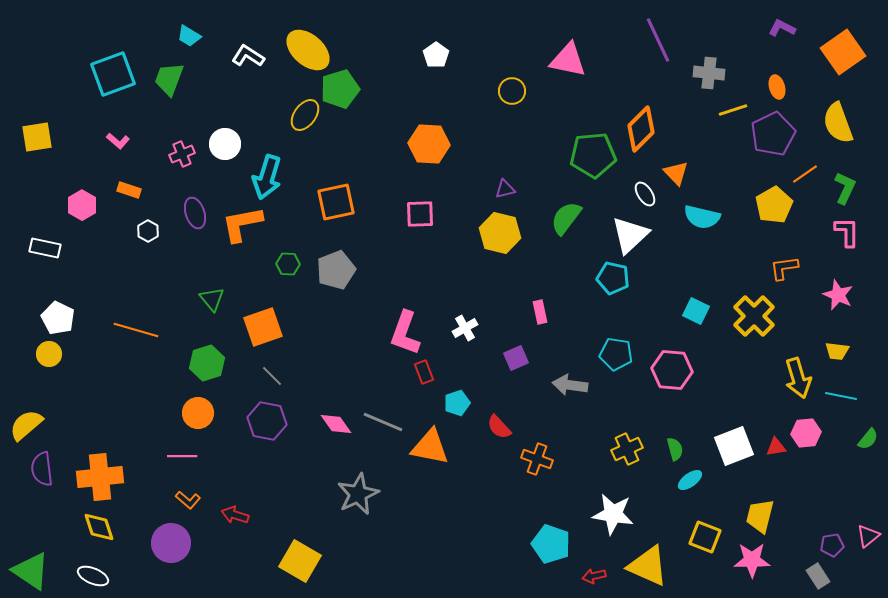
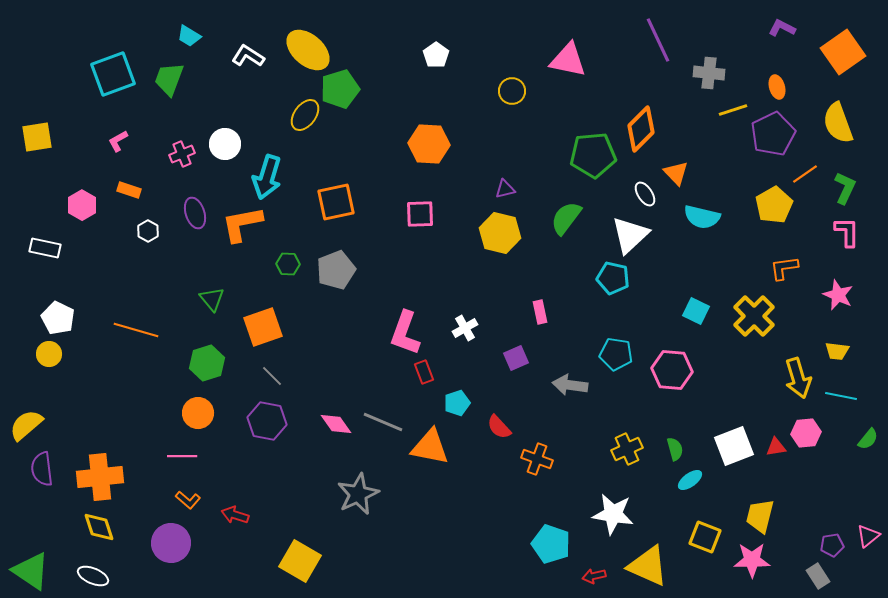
pink L-shape at (118, 141): rotated 110 degrees clockwise
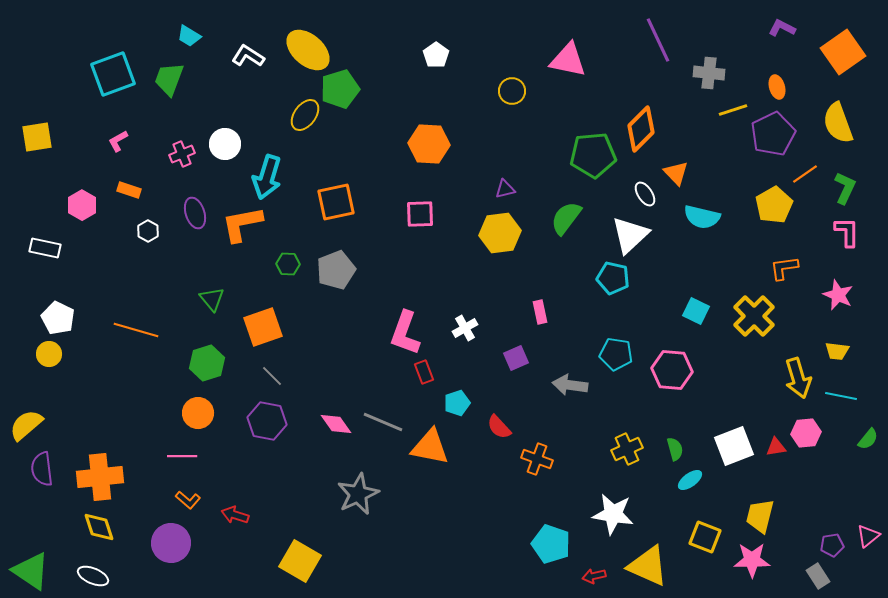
yellow hexagon at (500, 233): rotated 21 degrees counterclockwise
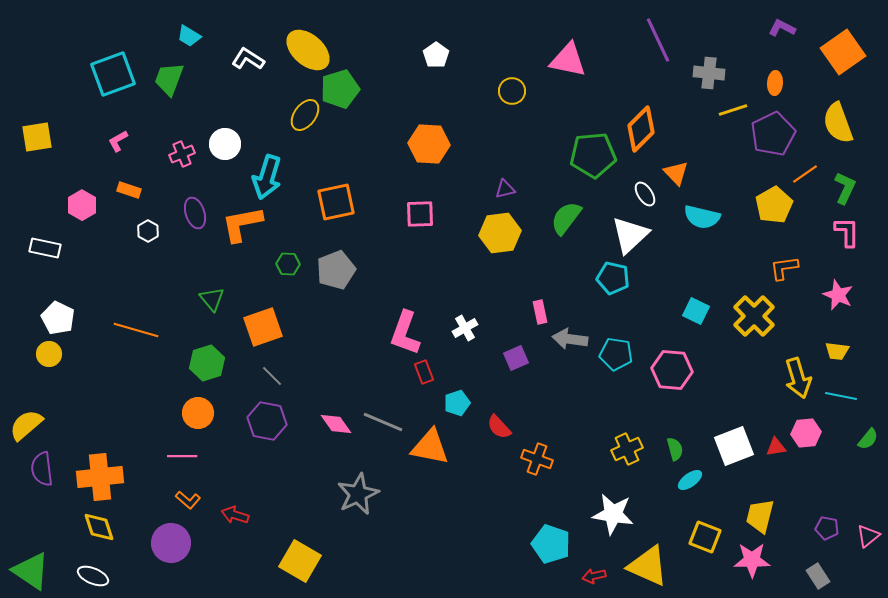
white L-shape at (248, 56): moved 3 px down
orange ellipse at (777, 87): moved 2 px left, 4 px up; rotated 20 degrees clockwise
gray arrow at (570, 385): moved 46 px up
purple pentagon at (832, 545): moved 5 px left, 17 px up; rotated 20 degrees clockwise
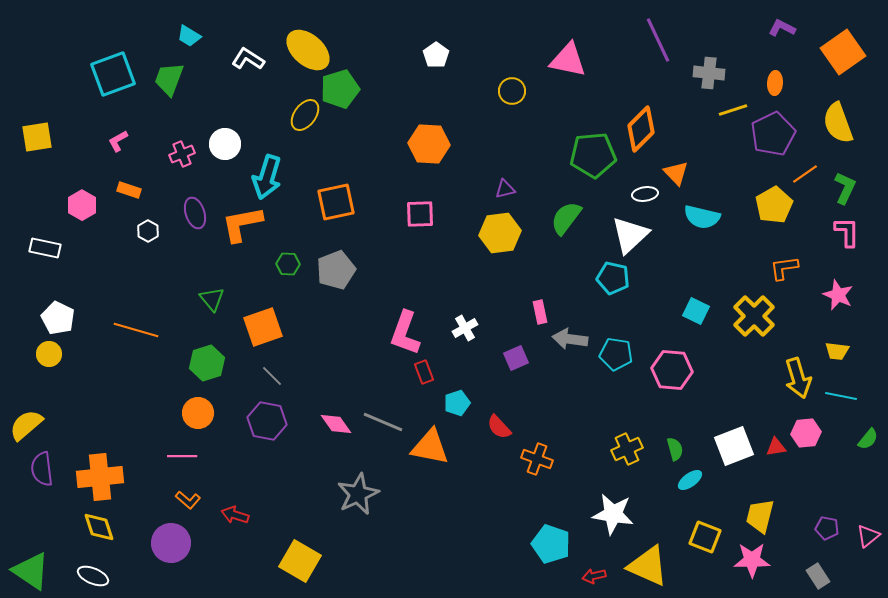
white ellipse at (645, 194): rotated 65 degrees counterclockwise
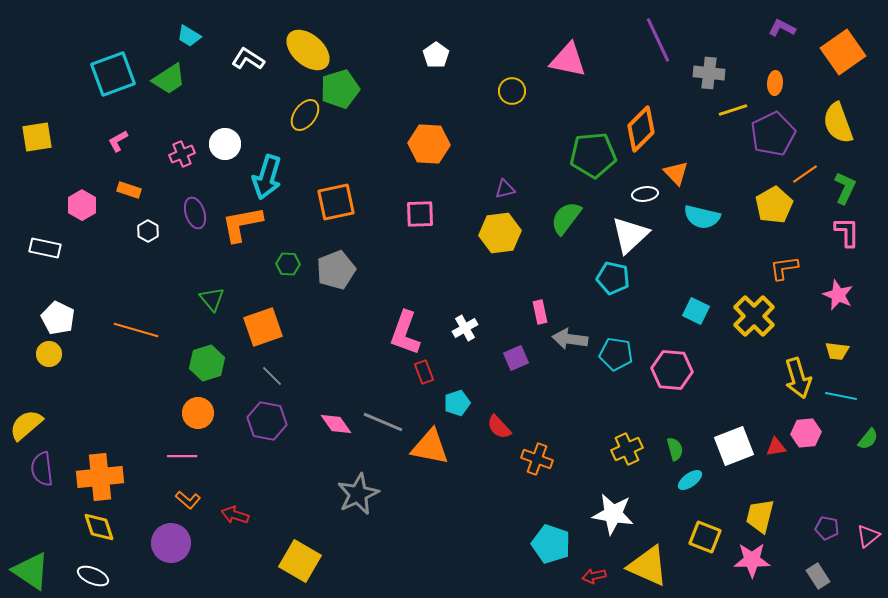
green trapezoid at (169, 79): rotated 144 degrees counterclockwise
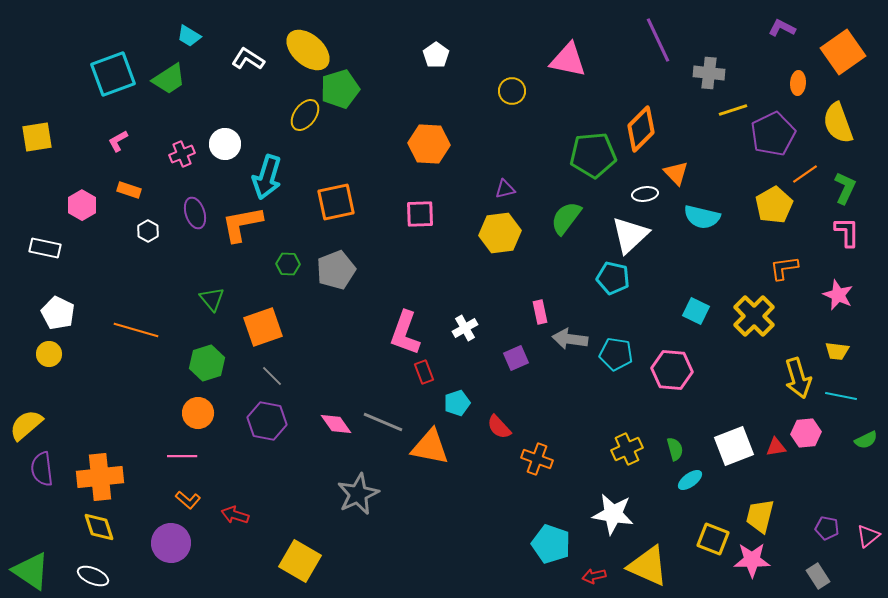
orange ellipse at (775, 83): moved 23 px right
white pentagon at (58, 318): moved 5 px up
green semicircle at (868, 439): moved 2 px left, 1 px down; rotated 25 degrees clockwise
yellow square at (705, 537): moved 8 px right, 2 px down
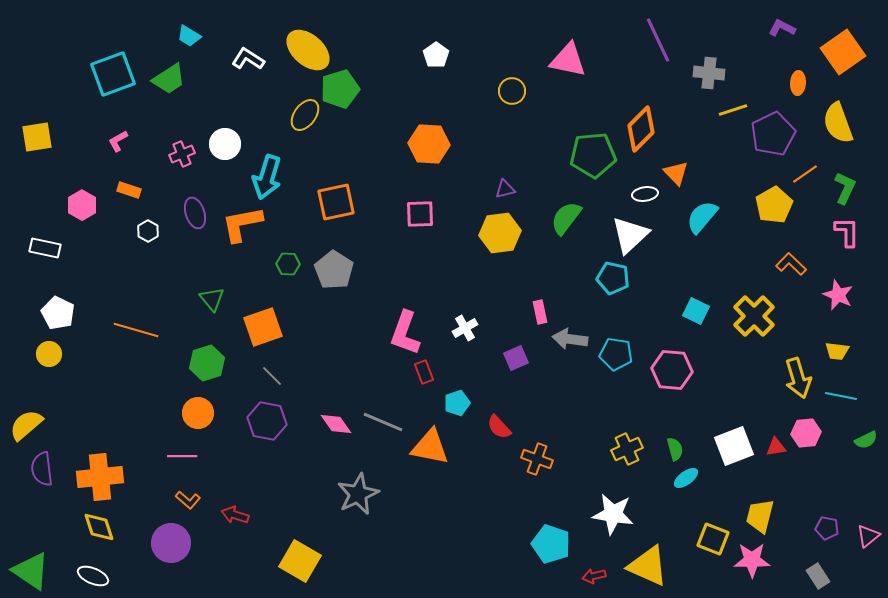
cyan semicircle at (702, 217): rotated 117 degrees clockwise
orange L-shape at (784, 268): moved 7 px right, 4 px up; rotated 52 degrees clockwise
gray pentagon at (336, 270): moved 2 px left; rotated 18 degrees counterclockwise
cyan ellipse at (690, 480): moved 4 px left, 2 px up
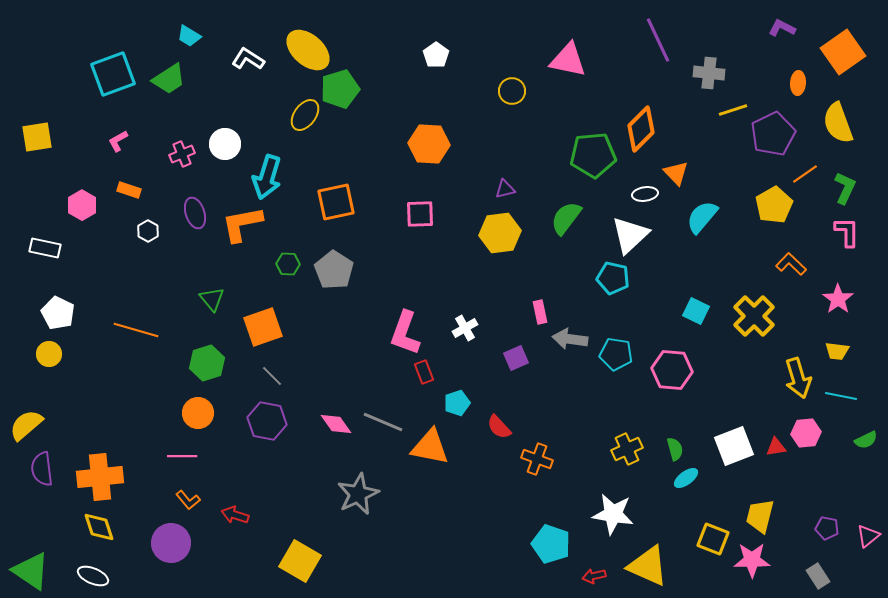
pink star at (838, 295): moved 4 px down; rotated 12 degrees clockwise
orange L-shape at (188, 500): rotated 10 degrees clockwise
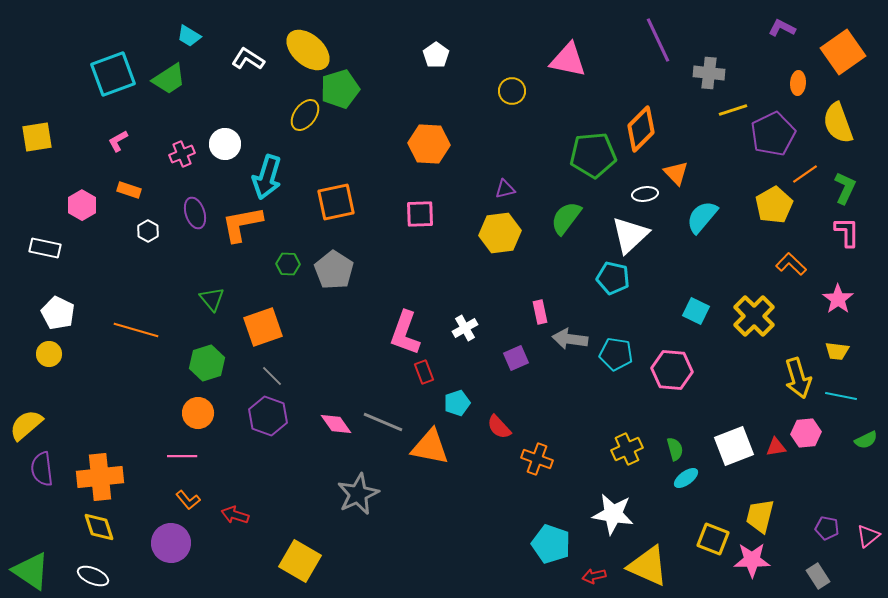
purple hexagon at (267, 421): moved 1 px right, 5 px up; rotated 9 degrees clockwise
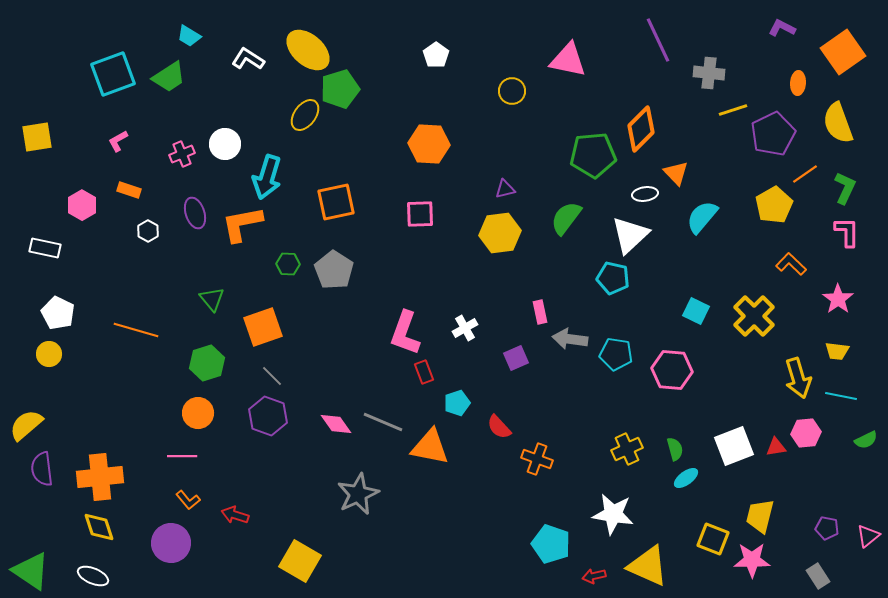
green trapezoid at (169, 79): moved 2 px up
